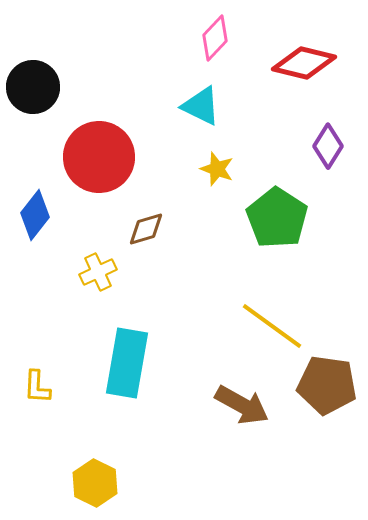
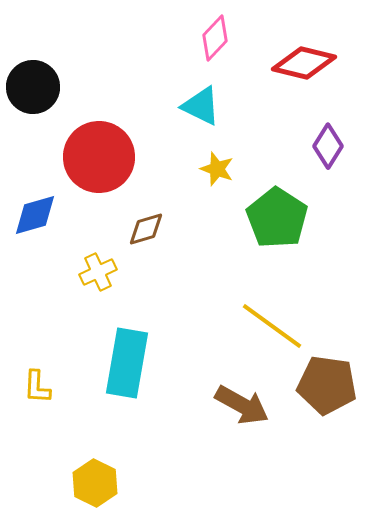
blue diamond: rotated 36 degrees clockwise
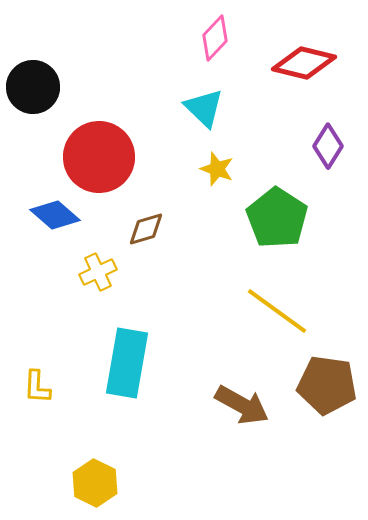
cyan triangle: moved 3 px right, 2 px down; rotated 18 degrees clockwise
blue diamond: moved 20 px right; rotated 57 degrees clockwise
yellow line: moved 5 px right, 15 px up
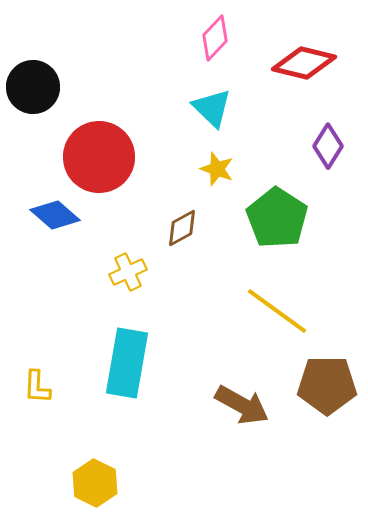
cyan triangle: moved 8 px right
brown diamond: moved 36 px right, 1 px up; rotated 12 degrees counterclockwise
yellow cross: moved 30 px right
brown pentagon: rotated 8 degrees counterclockwise
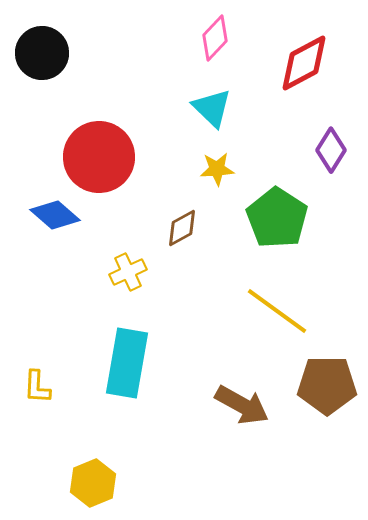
red diamond: rotated 42 degrees counterclockwise
black circle: moved 9 px right, 34 px up
purple diamond: moved 3 px right, 4 px down
yellow star: rotated 24 degrees counterclockwise
yellow hexagon: moved 2 px left; rotated 12 degrees clockwise
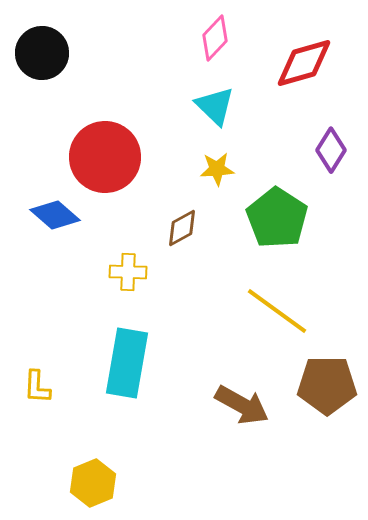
red diamond: rotated 12 degrees clockwise
cyan triangle: moved 3 px right, 2 px up
red circle: moved 6 px right
yellow cross: rotated 27 degrees clockwise
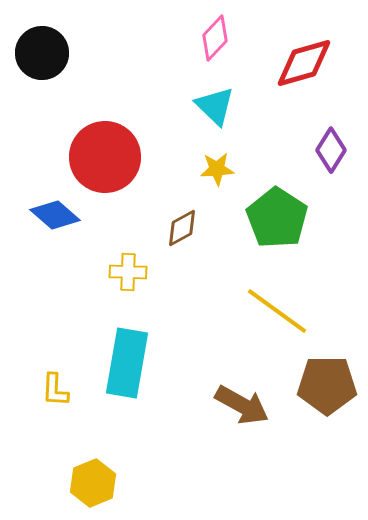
yellow L-shape: moved 18 px right, 3 px down
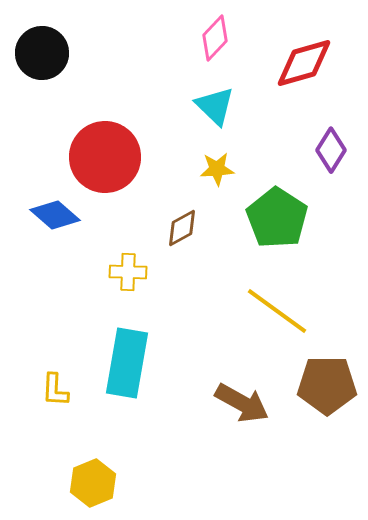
brown arrow: moved 2 px up
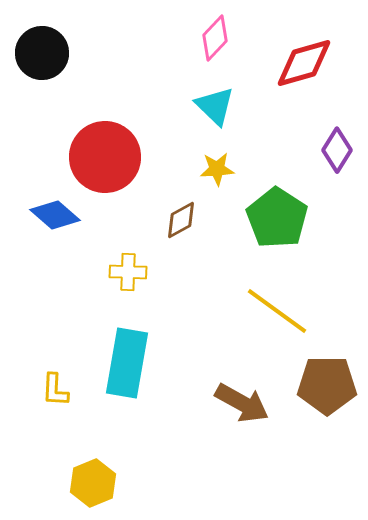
purple diamond: moved 6 px right
brown diamond: moved 1 px left, 8 px up
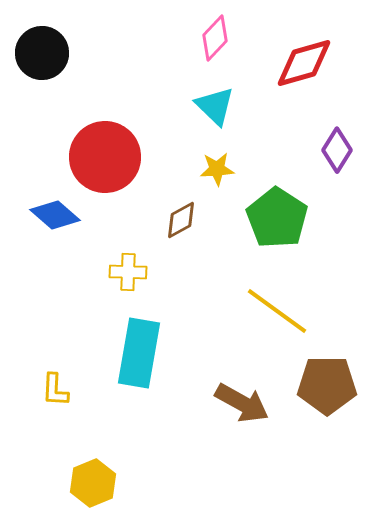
cyan rectangle: moved 12 px right, 10 px up
